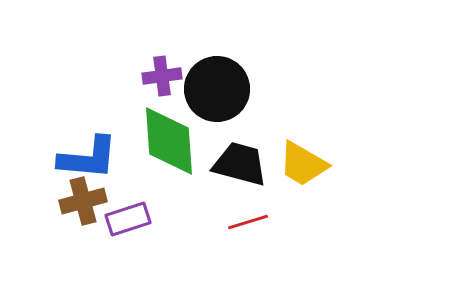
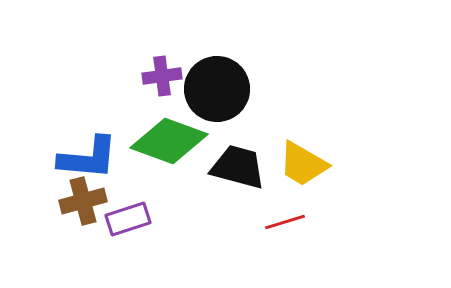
green diamond: rotated 66 degrees counterclockwise
black trapezoid: moved 2 px left, 3 px down
red line: moved 37 px right
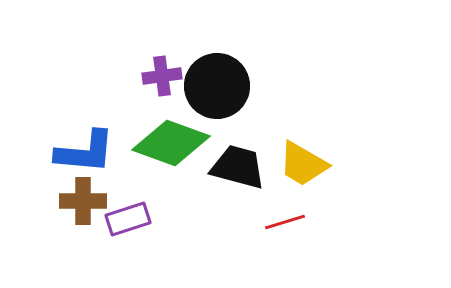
black circle: moved 3 px up
green diamond: moved 2 px right, 2 px down
blue L-shape: moved 3 px left, 6 px up
brown cross: rotated 15 degrees clockwise
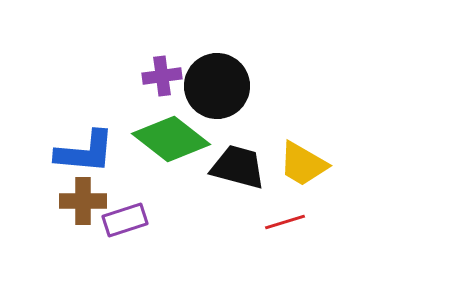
green diamond: moved 4 px up; rotated 18 degrees clockwise
purple rectangle: moved 3 px left, 1 px down
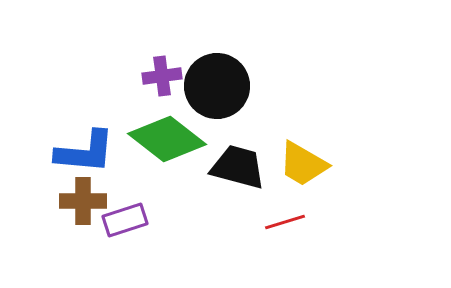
green diamond: moved 4 px left
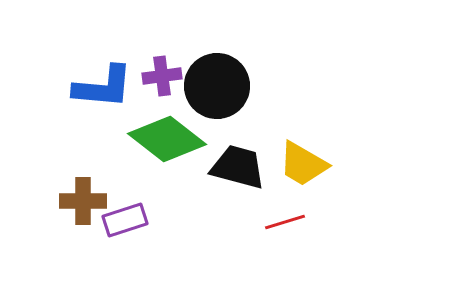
blue L-shape: moved 18 px right, 65 px up
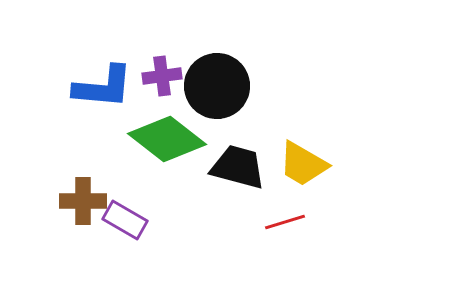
purple rectangle: rotated 48 degrees clockwise
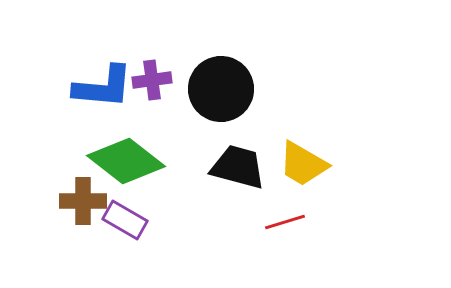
purple cross: moved 10 px left, 4 px down
black circle: moved 4 px right, 3 px down
green diamond: moved 41 px left, 22 px down
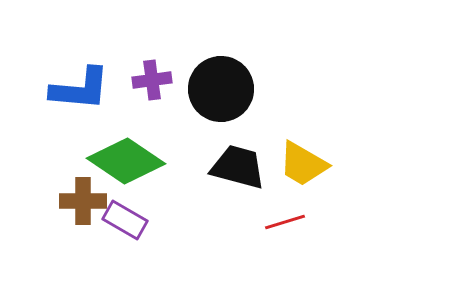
blue L-shape: moved 23 px left, 2 px down
green diamond: rotated 4 degrees counterclockwise
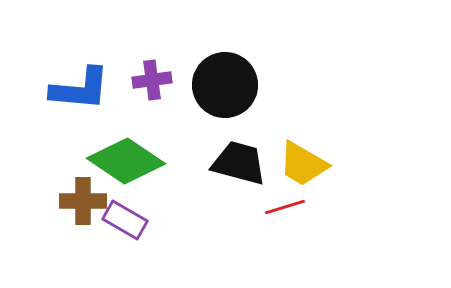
black circle: moved 4 px right, 4 px up
black trapezoid: moved 1 px right, 4 px up
red line: moved 15 px up
